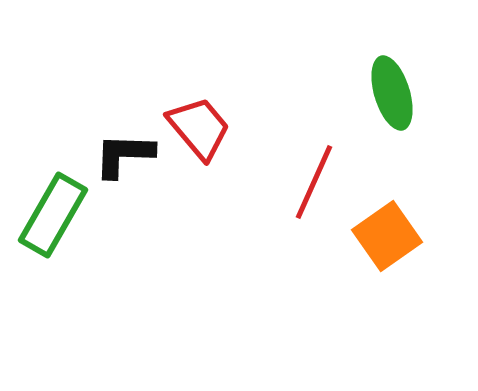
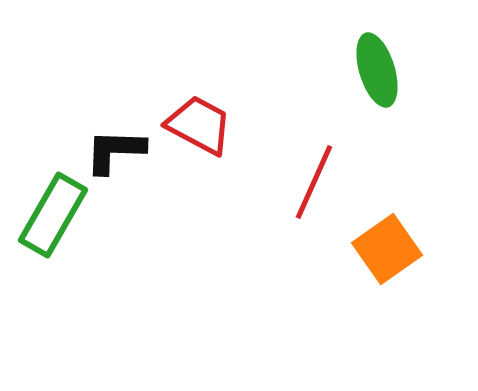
green ellipse: moved 15 px left, 23 px up
red trapezoid: moved 3 px up; rotated 22 degrees counterclockwise
black L-shape: moved 9 px left, 4 px up
orange square: moved 13 px down
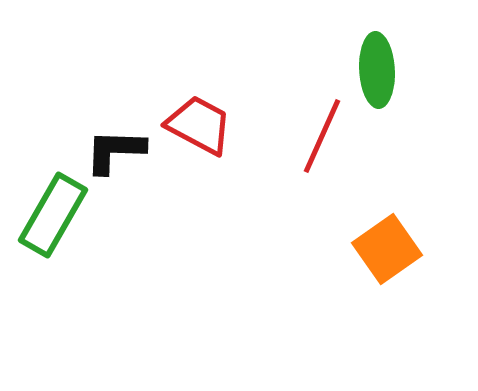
green ellipse: rotated 14 degrees clockwise
red line: moved 8 px right, 46 px up
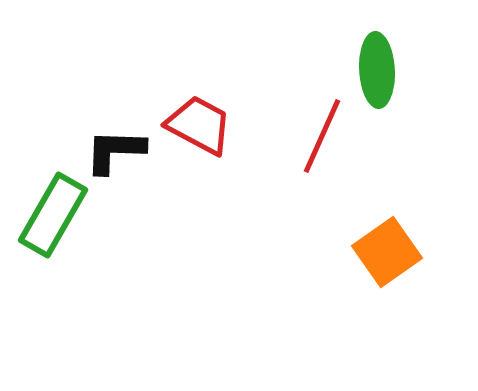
orange square: moved 3 px down
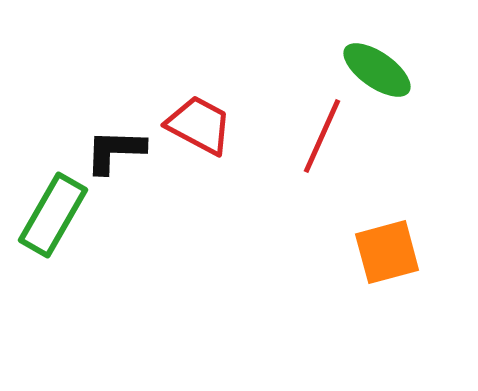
green ellipse: rotated 52 degrees counterclockwise
orange square: rotated 20 degrees clockwise
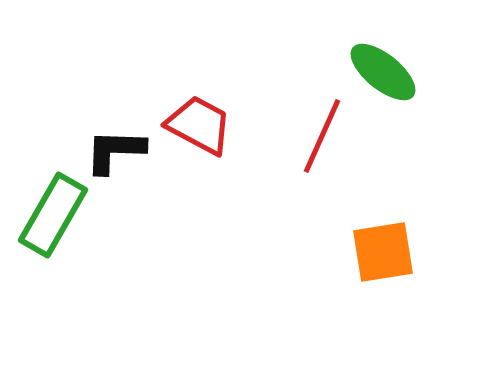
green ellipse: moved 6 px right, 2 px down; rotated 4 degrees clockwise
orange square: moved 4 px left; rotated 6 degrees clockwise
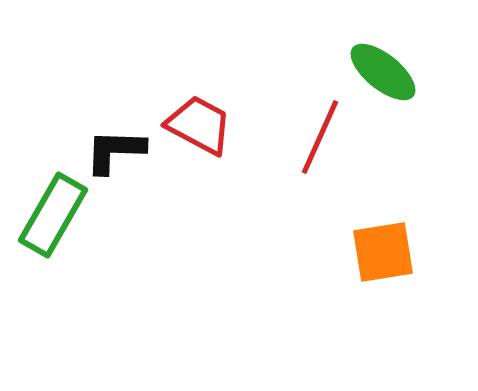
red line: moved 2 px left, 1 px down
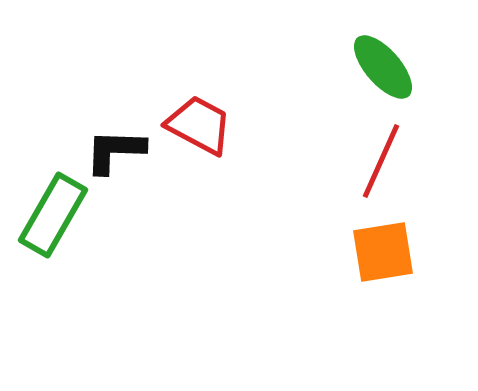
green ellipse: moved 5 px up; rotated 10 degrees clockwise
red line: moved 61 px right, 24 px down
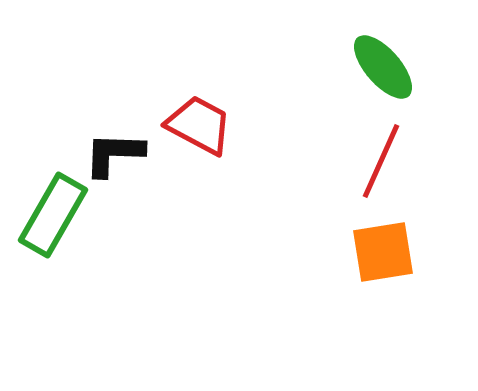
black L-shape: moved 1 px left, 3 px down
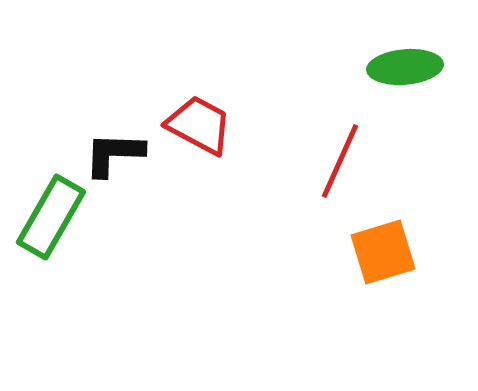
green ellipse: moved 22 px right; rotated 54 degrees counterclockwise
red line: moved 41 px left
green rectangle: moved 2 px left, 2 px down
orange square: rotated 8 degrees counterclockwise
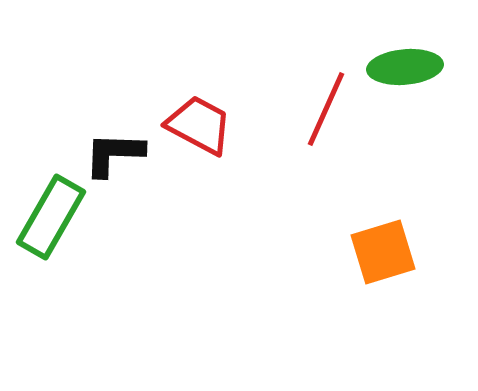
red line: moved 14 px left, 52 px up
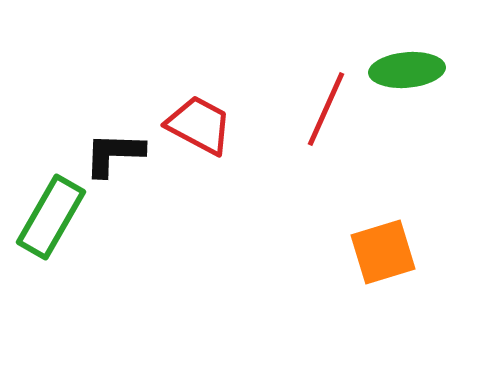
green ellipse: moved 2 px right, 3 px down
